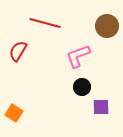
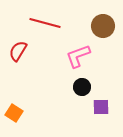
brown circle: moved 4 px left
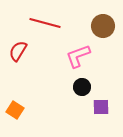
orange square: moved 1 px right, 3 px up
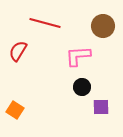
pink L-shape: rotated 16 degrees clockwise
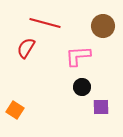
red semicircle: moved 8 px right, 3 px up
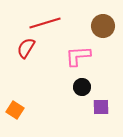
red line: rotated 32 degrees counterclockwise
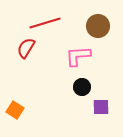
brown circle: moved 5 px left
